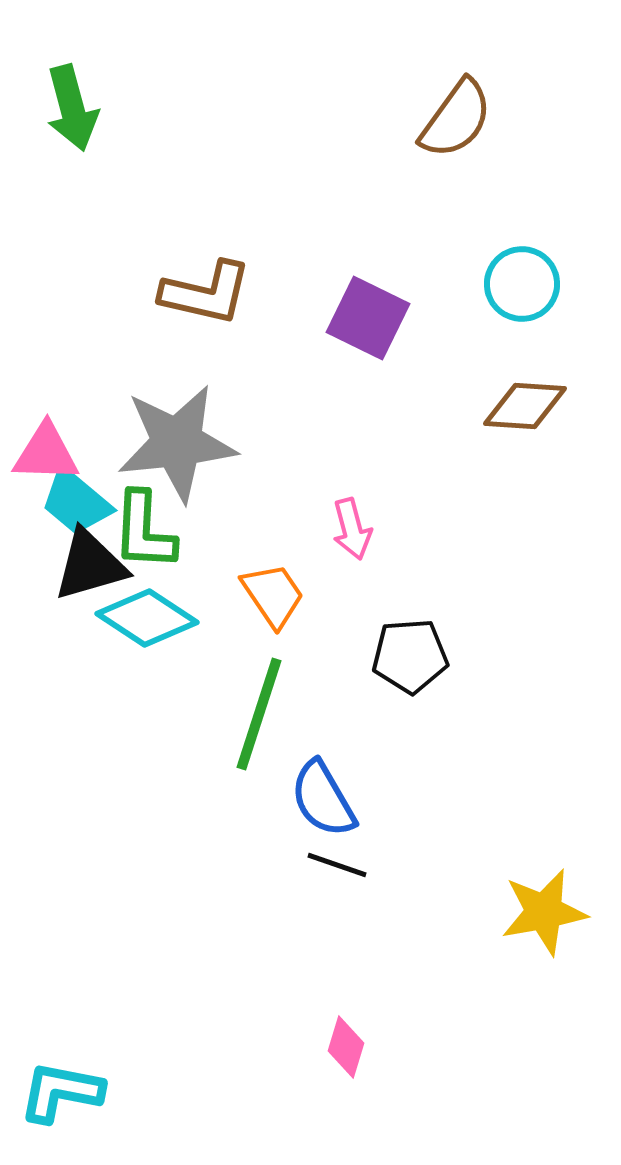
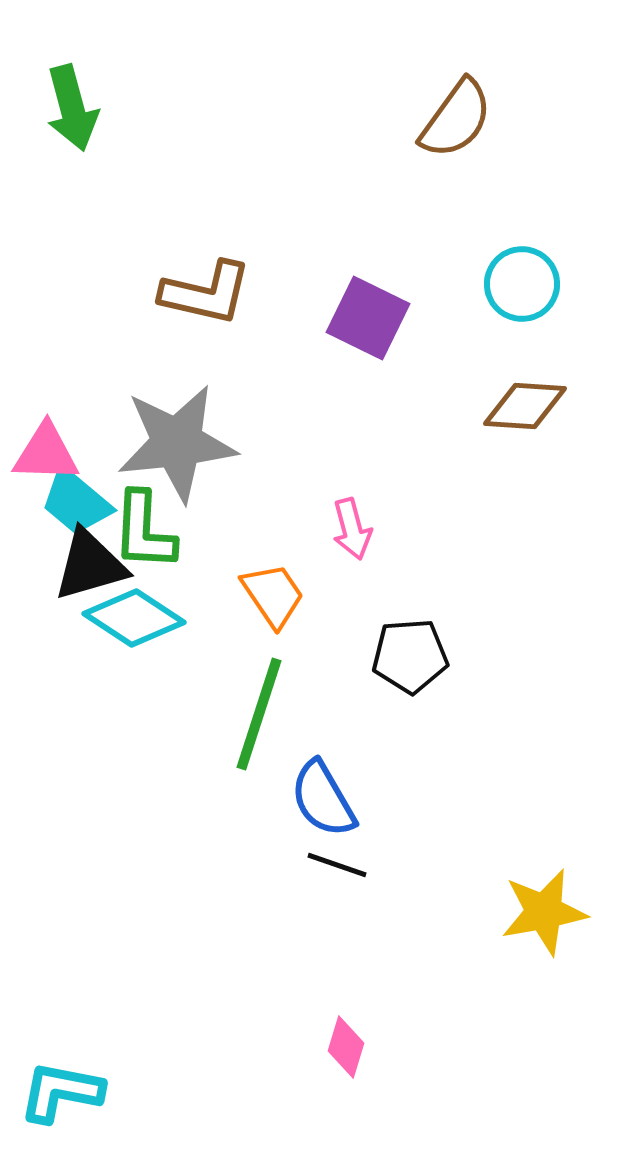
cyan diamond: moved 13 px left
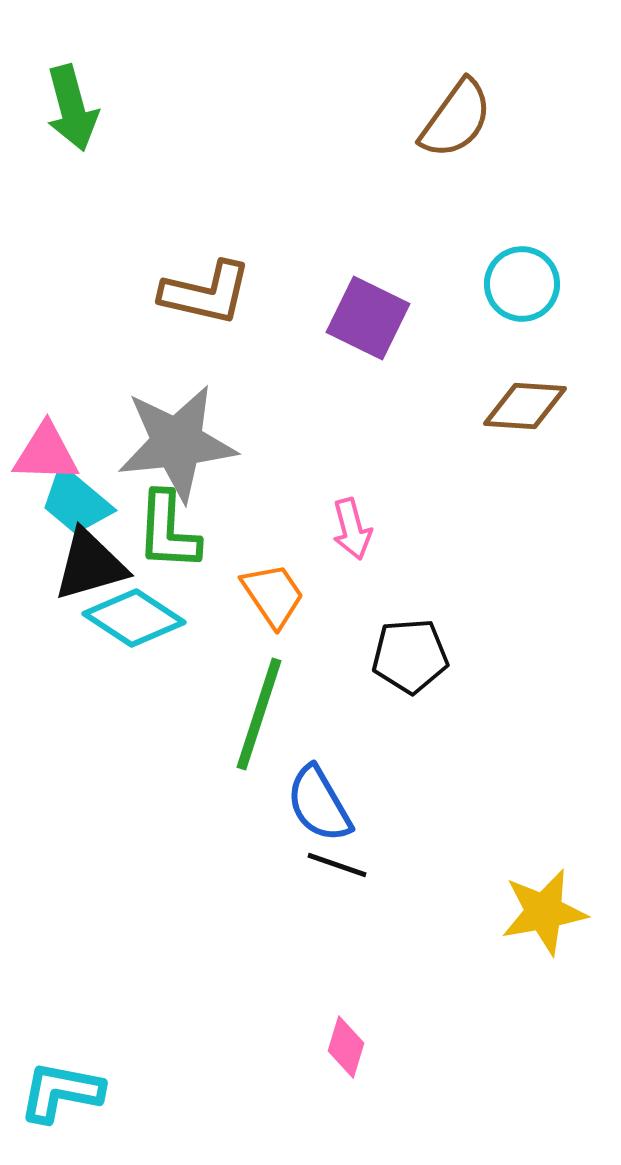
green L-shape: moved 24 px right
blue semicircle: moved 4 px left, 5 px down
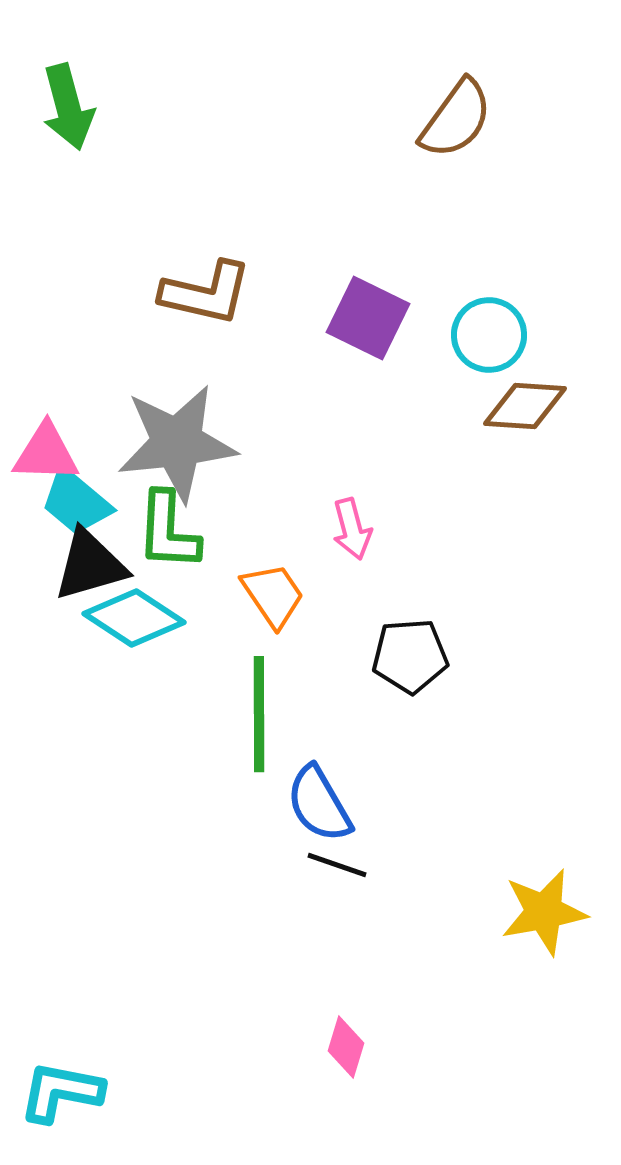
green arrow: moved 4 px left, 1 px up
cyan circle: moved 33 px left, 51 px down
green line: rotated 18 degrees counterclockwise
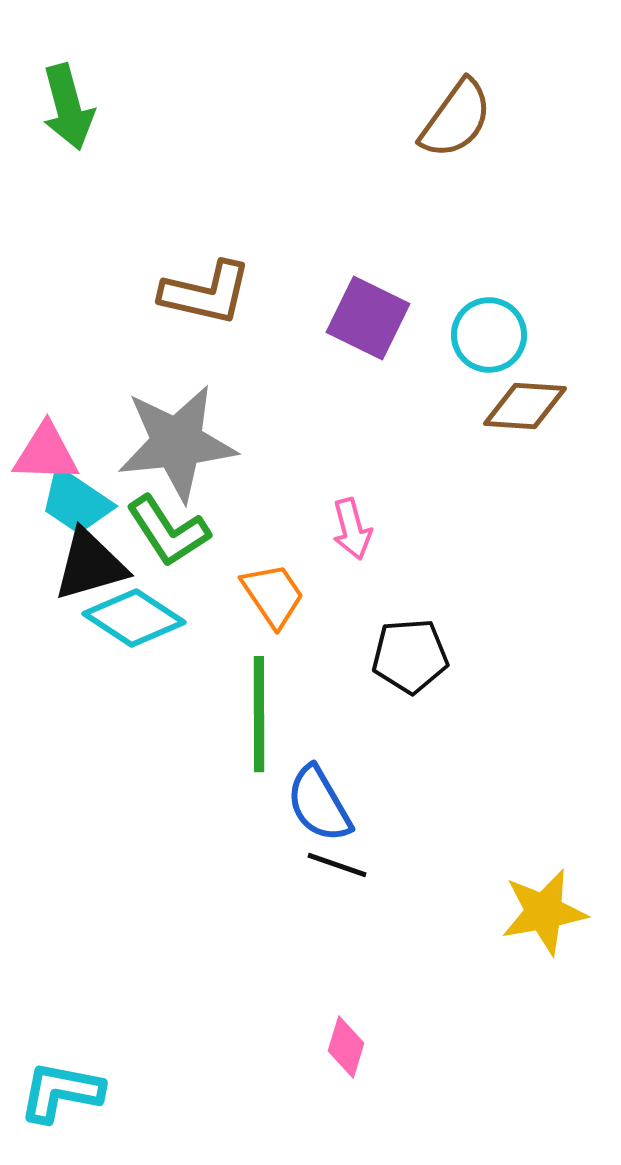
cyan trapezoid: rotated 6 degrees counterclockwise
green L-shape: rotated 36 degrees counterclockwise
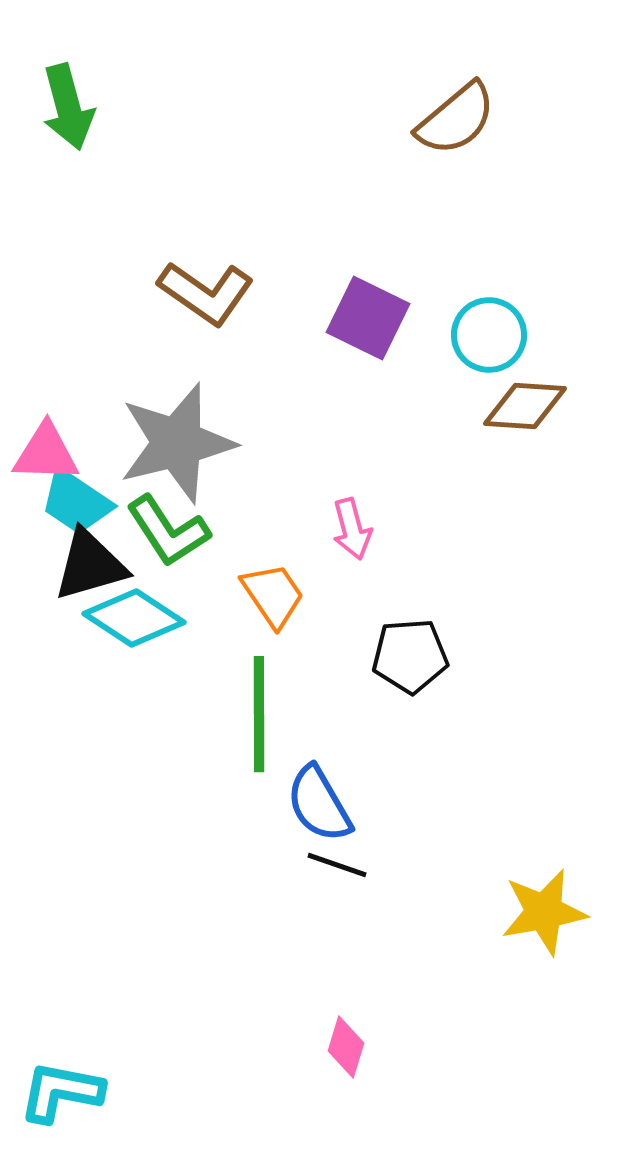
brown semicircle: rotated 14 degrees clockwise
brown L-shape: rotated 22 degrees clockwise
gray star: rotated 8 degrees counterclockwise
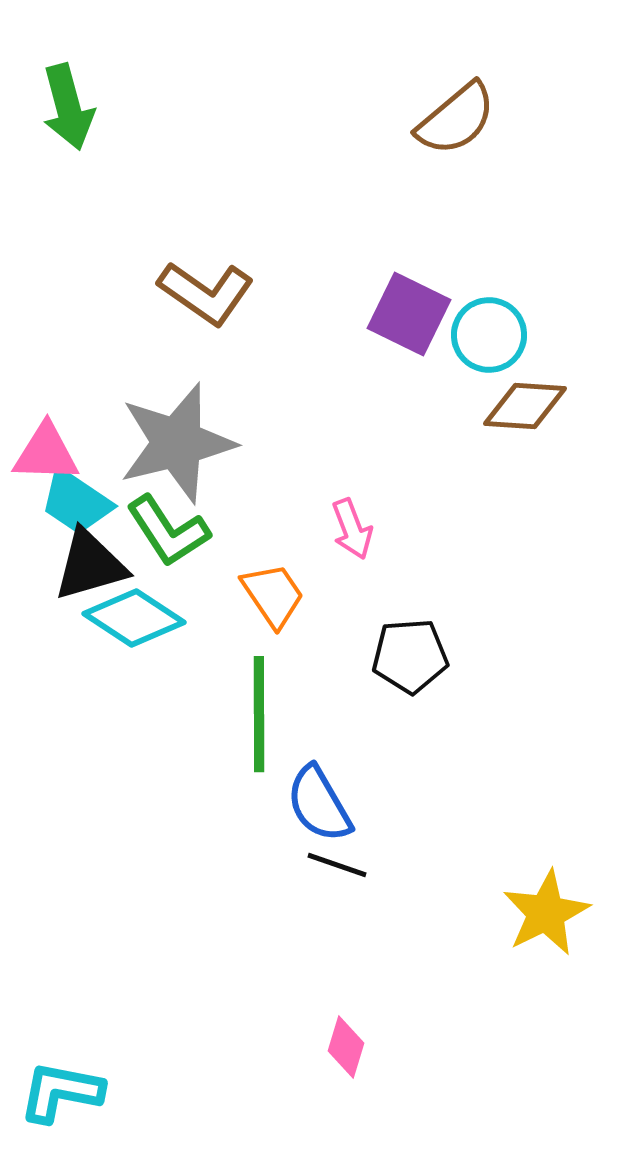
purple square: moved 41 px right, 4 px up
pink arrow: rotated 6 degrees counterclockwise
yellow star: moved 2 px right, 1 px down; rotated 16 degrees counterclockwise
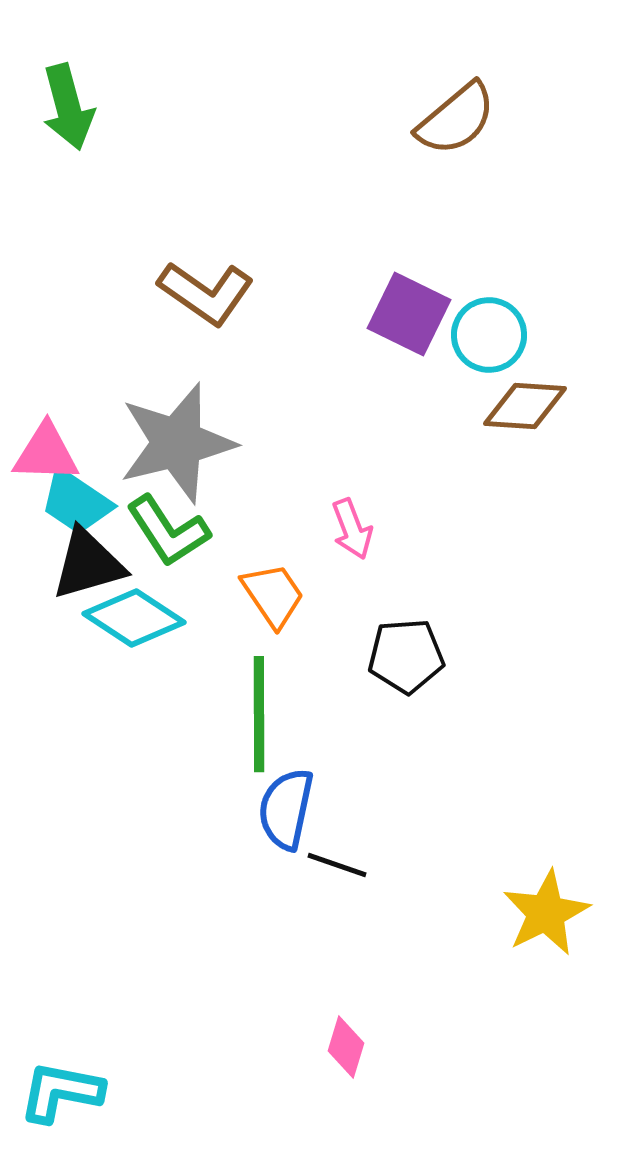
black triangle: moved 2 px left, 1 px up
black pentagon: moved 4 px left
blue semicircle: moved 33 px left, 5 px down; rotated 42 degrees clockwise
